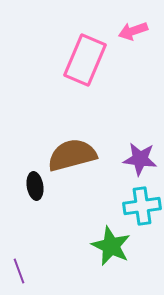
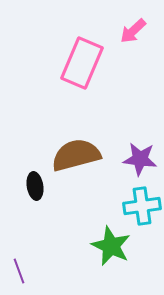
pink arrow: rotated 24 degrees counterclockwise
pink rectangle: moved 3 px left, 3 px down
brown semicircle: moved 4 px right
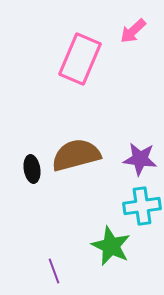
pink rectangle: moved 2 px left, 4 px up
black ellipse: moved 3 px left, 17 px up
purple line: moved 35 px right
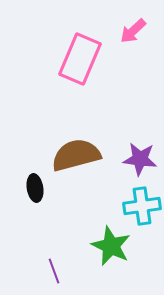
black ellipse: moved 3 px right, 19 px down
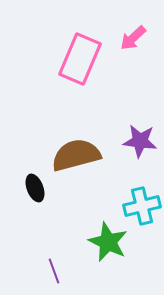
pink arrow: moved 7 px down
purple star: moved 18 px up
black ellipse: rotated 12 degrees counterclockwise
cyan cross: rotated 6 degrees counterclockwise
green star: moved 3 px left, 4 px up
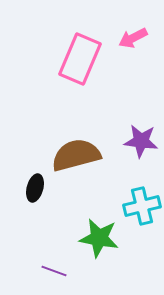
pink arrow: rotated 16 degrees clockwise
purple star: moved 1 px right
black ellipse: rotated 36 degrees clockwise
green star: moved 9 px left, 4 px up; rotated 15 degrees counterclockwise
purple line: rotated 50 degrees counterclockwise
